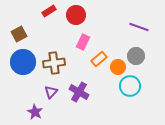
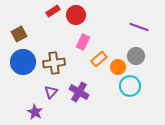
red rectangle: moved 4 px right
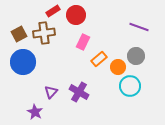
brown cross: moved 10 px left, 30 px up
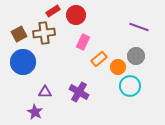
purple triangle: moved 6 px left; rotated 48 degrees clockwise
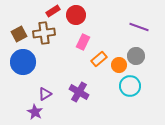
orange circle: moved 1 px right, 2 px up
purple triangle: moved 2 px down; rotated 32 degrees counterclockwise
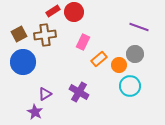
red circle: moved 2 px left, 3 px up
brown cross: moved 1 px right, 2 px down
gray circle: moved 1 px left, 2 px up
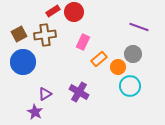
gray circle: moved 2 px left
orange circle: moved 1 px left, 2 px down
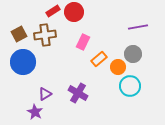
purple line: moved 1 px left; rotated 30 degrees counterclockwise
purple cross: moved 1 px left, 1 px down
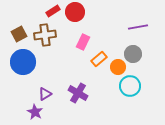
red circle: moved 1 px right
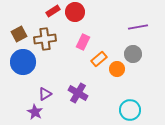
brown cross: moved 4 px down
orange circle: moved 1 px left, 2 px down
cyan circle: moved 24 px down
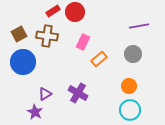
purple line: moved 1 px right, 1 px up
brown cross: moved 2 px right, 3 px up; rotated 15 degrees clockwise
orange circle: moved 12 px right, 17 px down
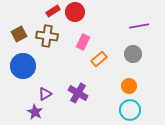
blue circle: moved 4 px down
